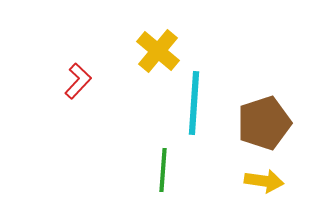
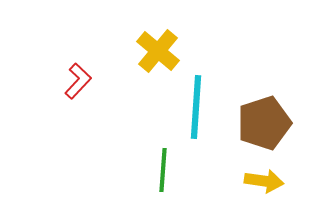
cyan line: moved 2 px right, 4 px down
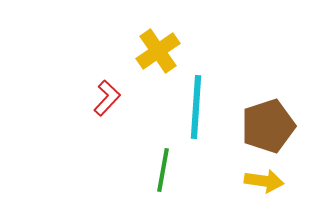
yellow cross: rotated 15 degrees clockwise
red L-shape: moved 29 px right, 17 px down
brown pentagon: moved 4 px right, 3 px down
green line: rotated 6 degrees clockwise
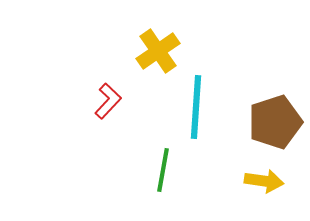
red L-shape: moved 1 px right, 3 px down
brown pentagon: moved 7 px right, 4 px up
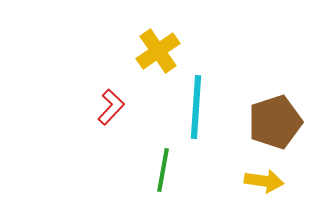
red L-shape: moved 3 px right, 6 px down
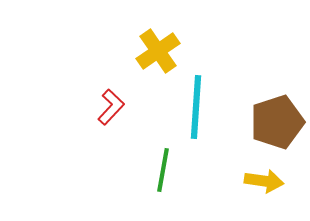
brown pentagon: moved 2 px right
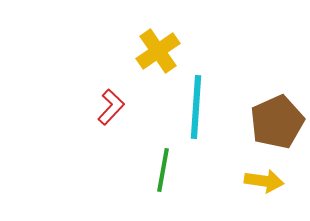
brown pentagon: rotated 6 degrees counterclockwise
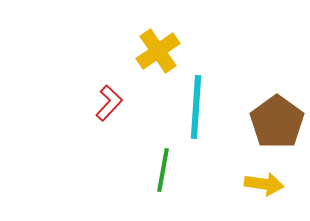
red L-shape: moved 2 px left, 4 px up
brown pentagon: rotated 12 degrees counterclockwise
yellow arrow: moved 3 px down
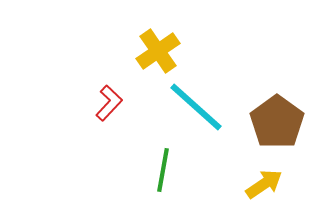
cyan line: rotated 52 degrees counterclockwise
yellow arrow: rotated 42 degrees counterclockwise
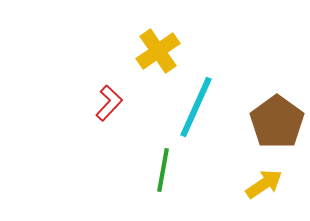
cyan line: rotated 72 degrees clockwise
